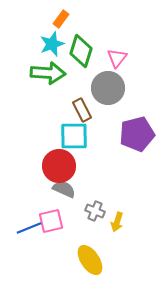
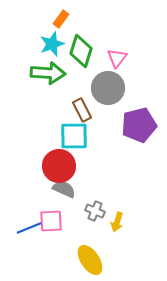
purple pentagon: moved 2 px right, 9 px up
pink square: rotated 10 degrees clockwise
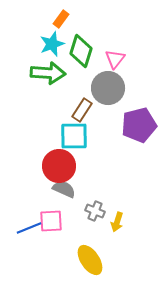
pink triangle: moved 2 px left, 1 px down
brown rectangle: rotated 60 degrees clockwise
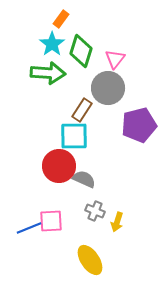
cyan star: rotated 15 degrees counterclockwise
gray semicircle: moved 20 px right, 10 px up
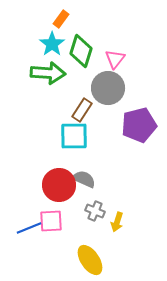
red circle: moved 19 px down
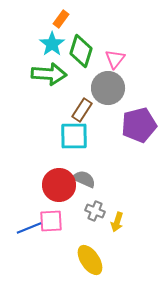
green arrow: moved 1 px right, 1 px down
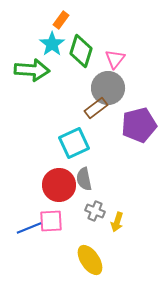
orange rectangle: moved 1 px down
green arrow: moved 17 px left, 4 px up
brown rectangle: moved 14 px right, 2 px up; rotated 20 degrees clockwise
cyan square: moved 7 px down; rotated 24 degrees counterclockwise
gray semicircle: rotated 125 degrees counterclockwise
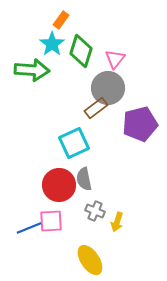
purple pentagon: moved 1 px right, 1 px up
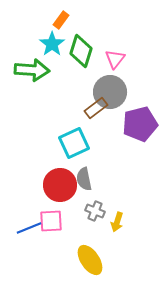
gray circle: moved 2 px right, 4 px down
red circle: moved 1 px right
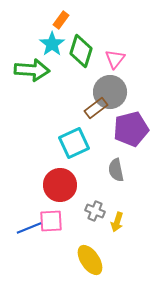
purple pentagon: moved 9 px left, 5 px down
gray semicircle: moved 32 px right, 9 px up
